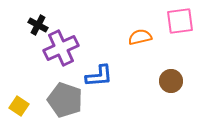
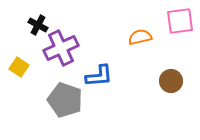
yellow square: moved 39 px up
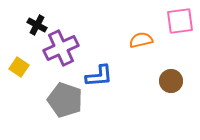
black cross: moved 1 px left
orange semicircle: moved 1 px right, 3 px down
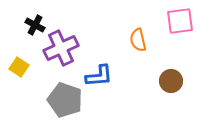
black cross: moved 2 px left
orange semicircle: moved 3 px left; rotated 90 degrees counterclockwise
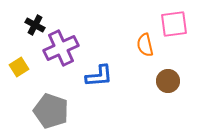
pink square: moved 6 px left, 3 px down
orange semicircle: moved 7 px right, 5 px down
yellow square: rotated 24 degrees clockwise
brown circle: moved 3 px left
gray pentagon: moved 14 px left, 11 px down
